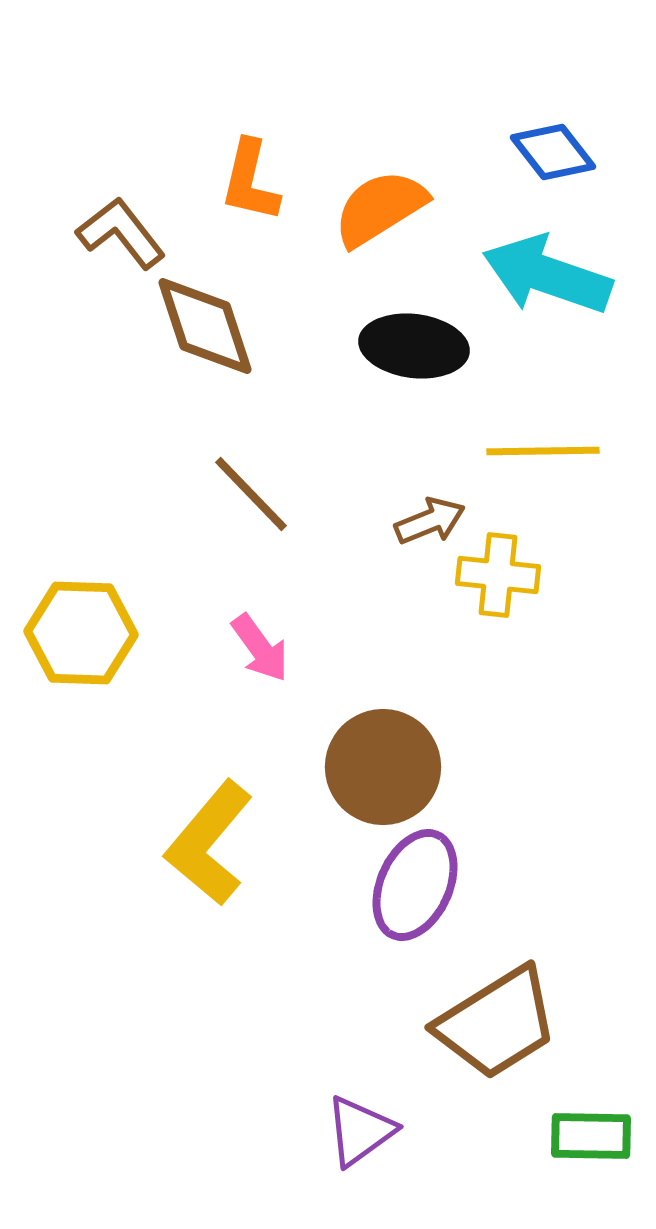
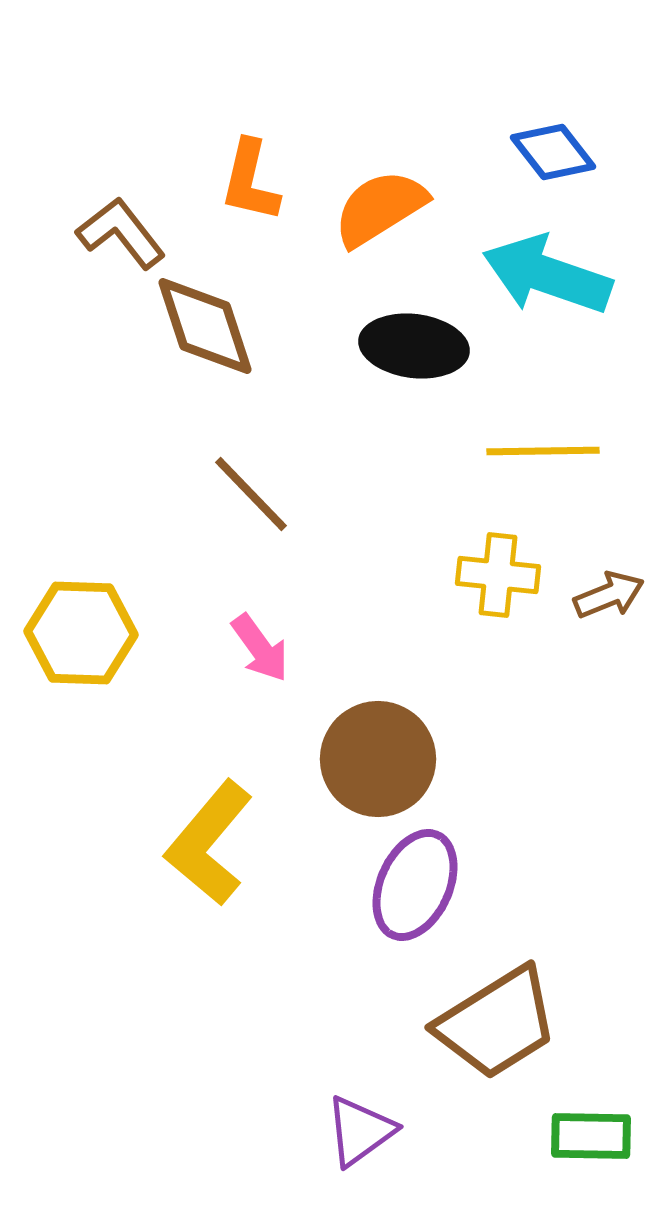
brown arrow: moved 179 px right, 74 px down
brown circle: moved 5 px left, 8 px up
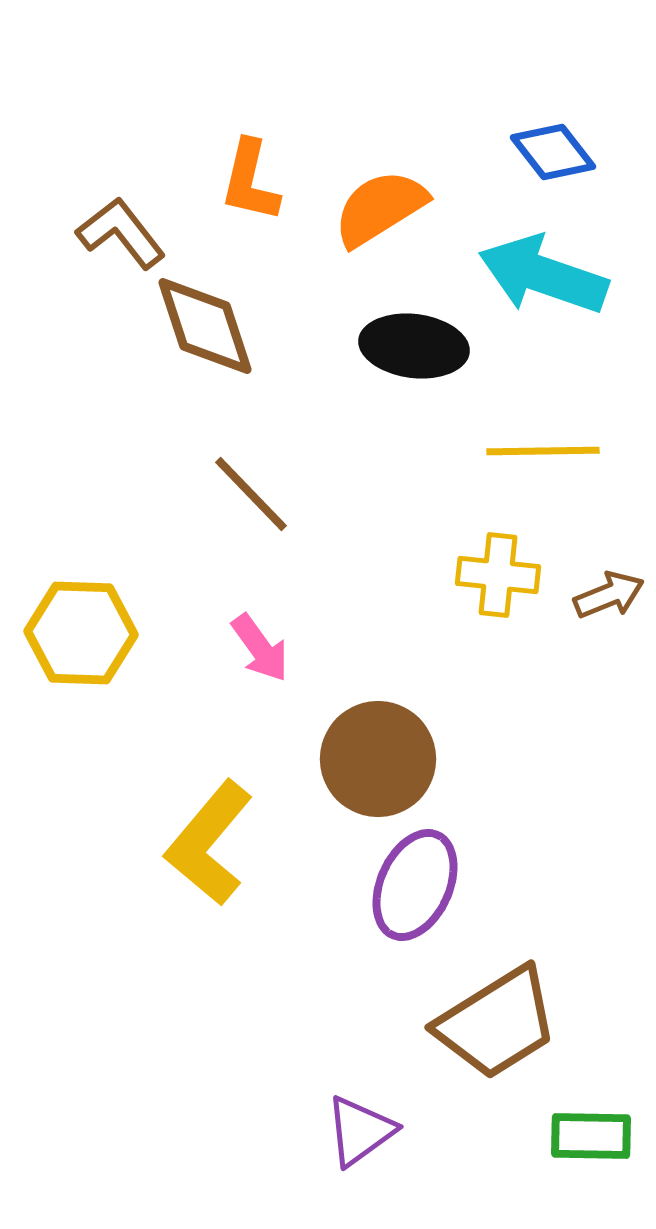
cyan arrow: moved 4 px left
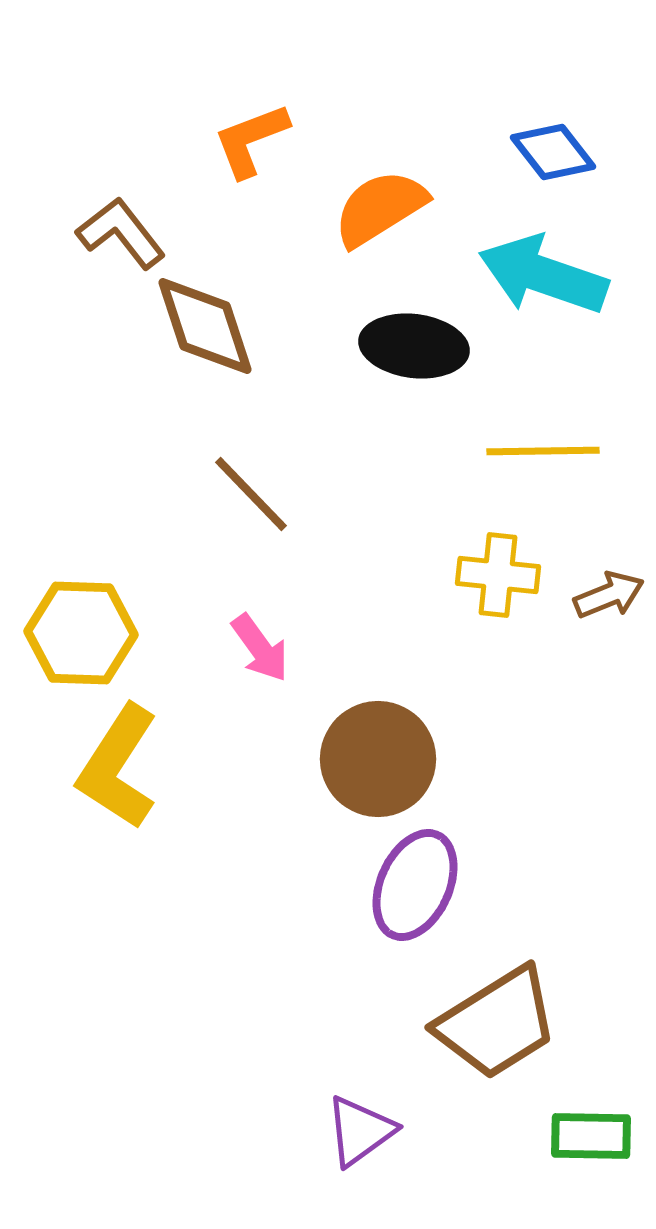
orange L-shape: moved 1 px right, 41 px up; rotated 56 degrees clockwise
yellow L-shape: moved 91 px left, 76 px up; rotated 7 degrees counterclockwise
